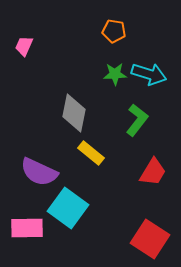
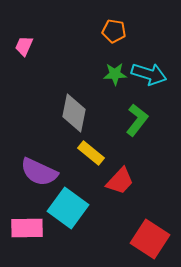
red trapezoid: moved 33 px left, 9 px down; rotated 12 degrees clockwise
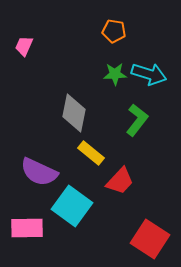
cyan square: moved 4 px right, 2 px up
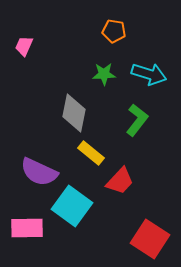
green star: moved 11 px left
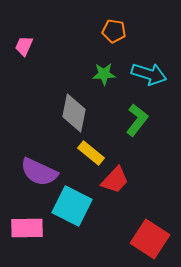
red trapezoid: moved 5 px left, 1 px up
cyan square: rotated 9 degrees counterclockwise
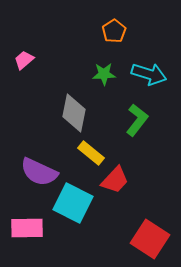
orange pentagon: rotated 30 degrees clockwise
pink trapezoid: moved 14 px down; rotated 25 degrees clockwise
cyan square: moved 1 px right, 3 px up
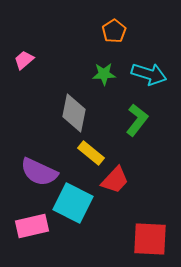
pink rectangle: moved 5 px right, 2 px up; rotated 12 degrees counterclockwise
red square: rotated 30 degrees counterclockwise
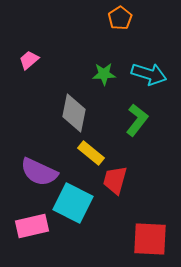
orange pentagon: moved 6 px right, 13 px up
pink trapezoid: moved 5 px right
red trapezoid: rotated 152 degrees clockwise
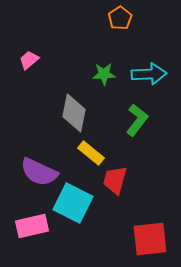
cyan arrow: rotated 20 degrees counterclockwise
red square: rotated 9 degrees counterclockwise
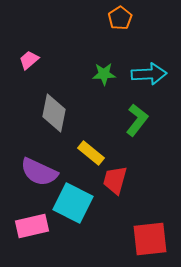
gray diamond: moved 20 px left
